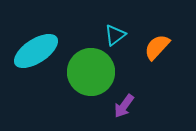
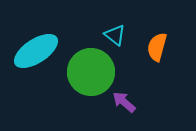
cyan triangle: rotated 45 degrees counterclockwise
orange semicircle: rotated 28 degrees counterclockwise
purple arrow: moved 4 px up; rotated 95 degrees clockwise
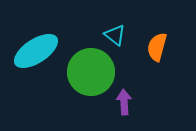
purple arrow: rotated 45 degrees clockwise
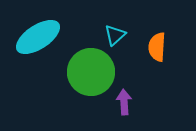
cyan triangle: rotated 40 degrees clockwise
orange semicircle: rotated 12 degrees counterclockwise
cyan ellipse: moved 2 px right, 14 px up
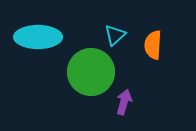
cyan ellipse: rotated 33 degrees clockwise
orange semicircle: moved 4 px left, 2 px up
purple arrow: rotated 20 degrees clockwise
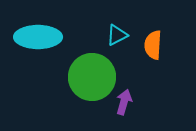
cyan triangle: moved 2 px right; rotated 15 degrees clockwise
green circle: moved 1 px right, 5 px down
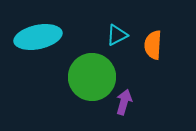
cyan ellipse: rotated 12 degrees counterclockwise
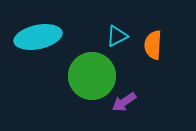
cyan triangle: moved 1 px down
green circle: moved 1 px up
purple arrow: rotated 140 degrees counterclockwise
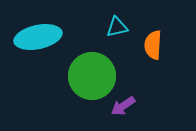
cyan triangle: moved 9 px up; rotated 15 degrees clockwise
purple arrow: moved 1 px left, 4 px down
